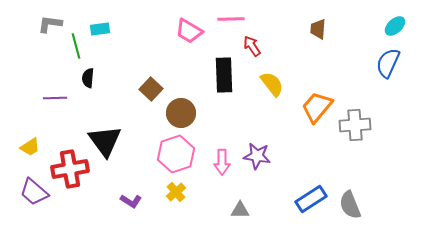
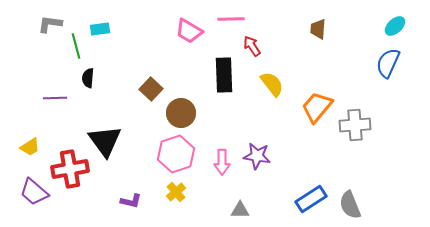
purple L-shape: rotated 20 degrees counterclockwise
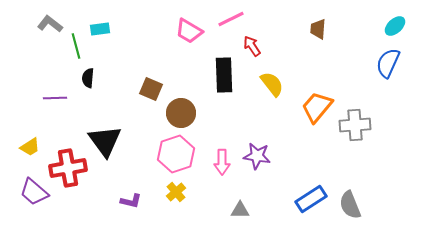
pink line: rotated 24 degrees counterclockwise
gray L-shape: rotated 30 degrees clockwise
brown square: rotated 20 degrees counterclockwise
red cross: moved 2 px left, 1 px up
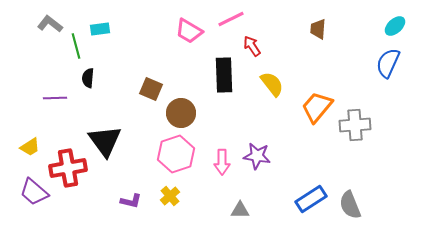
yellow cross: moved 6 px left, 4 px down
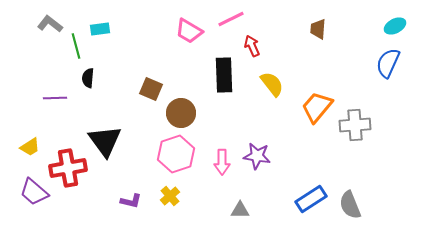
cyan ellipse: rotated 15 degrees clockwise
red arrow: rotated 10 degrees clockwise
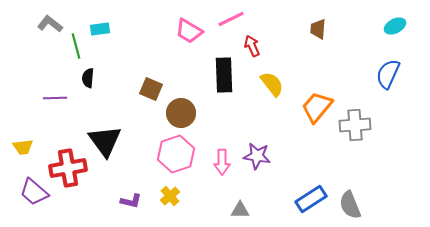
blue semicircle: moved 11 px down
yellow trapezoid: moved 7 px left; rotated 25 degrees clockwise
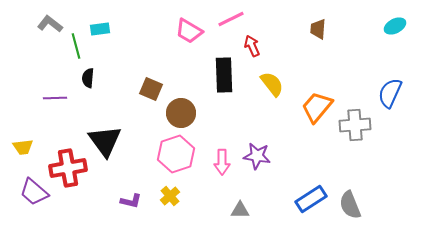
blue semicircle: moved 2 px right, 19 px down
